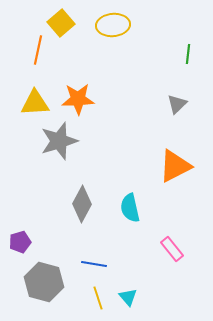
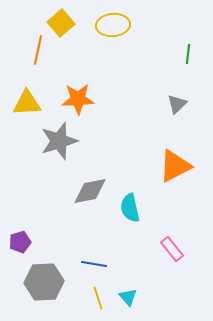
yellow triangle: moved 8 px left
gray diamond: moved 8 px right, 13 px up; rotated 51 degrees clockwise
gray hexagon: rotated 18 degrees counterclockwise
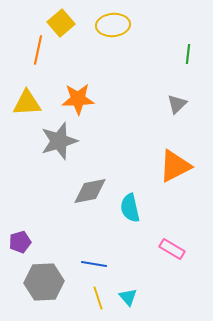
pink rectangle: rotated 20 degrees counterclockwise
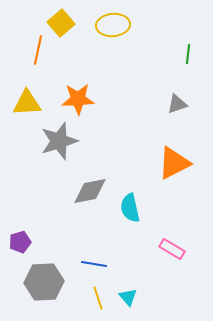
gray triangle: rotated 25 degrees clockwise
orange triangle: moved 1 px left, 3 px up
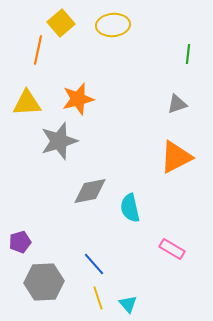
orange star: rotated 12 degrees counterclockwise
orange triangle: moved 2 px right, 6 px up
blue line: rotated 40 degrees clockwise
cyan triangle: moved 7 px down
